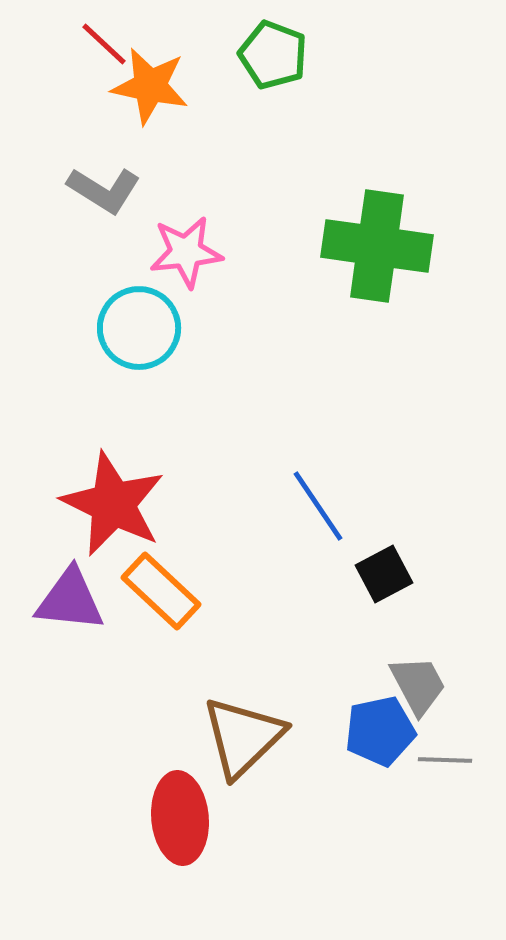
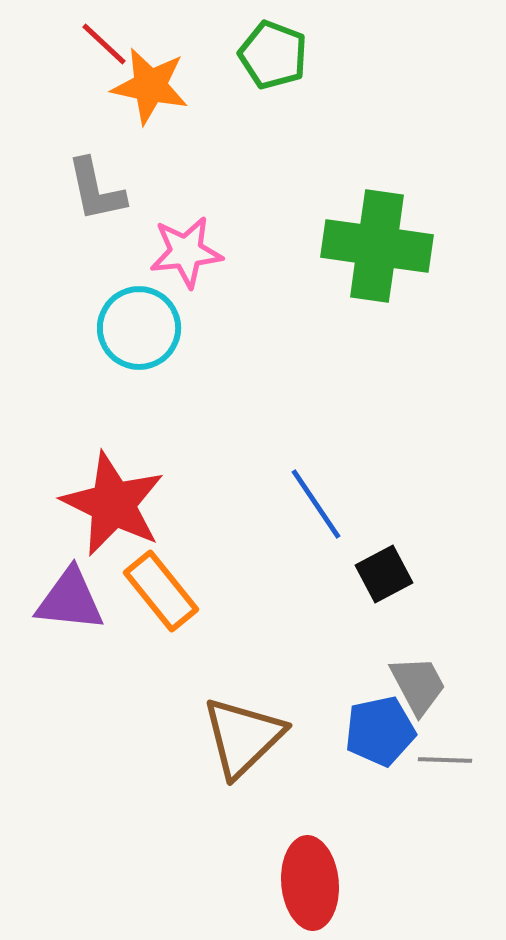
gray L-shape: moved 8 px left; rotated 46 degrees clockwise
blue line: moved 2 px left, 2 px up
orange rectangle: rotated 8 degrees clockwise
red ellipse: moved 130 px right, 65 px down
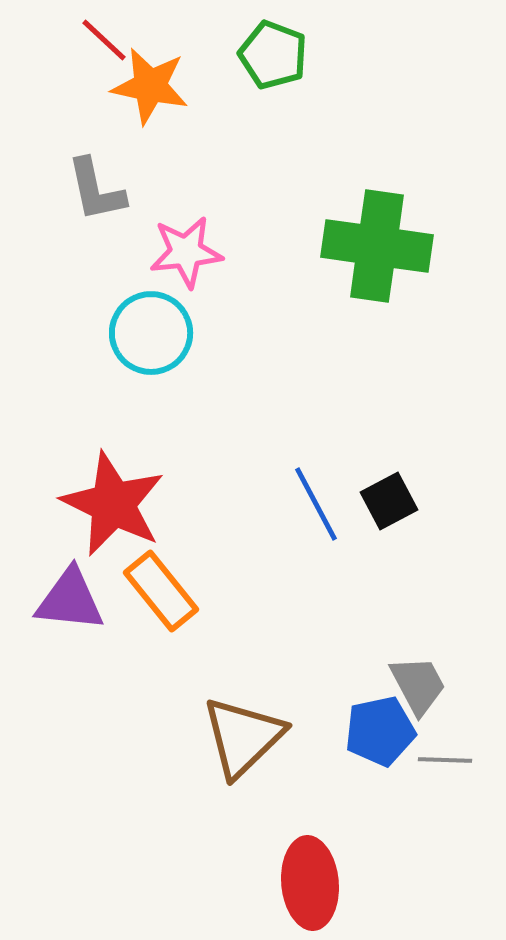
red line: moved 4 px up
cyan circle: moved 12 px right, 5 px down
blue line: rotated 6 degrees clockwise
black square: moved 5 px right, 73 px up
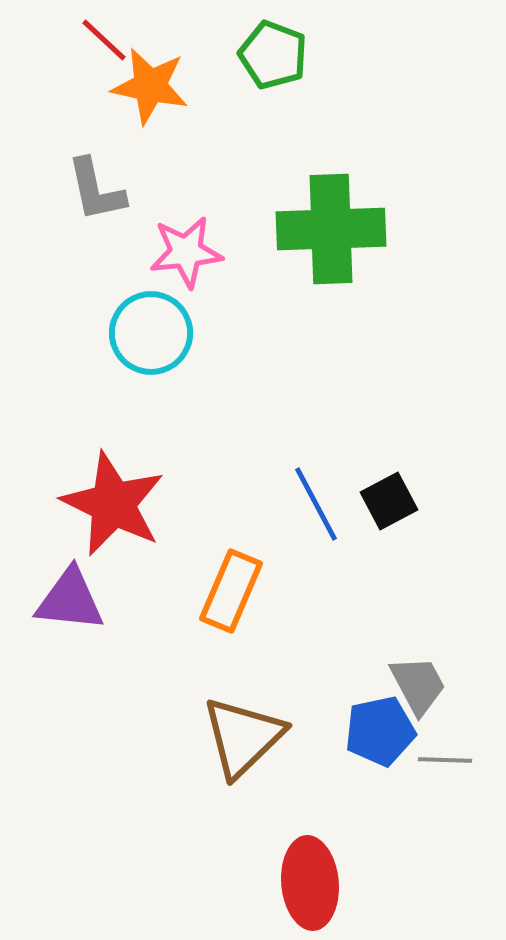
green cross: moved 46 px left, 17 px up; rotated 10 degrees counterclockwise
orange rectangle: moved 70 px right; rotated 62 degrees clockwise
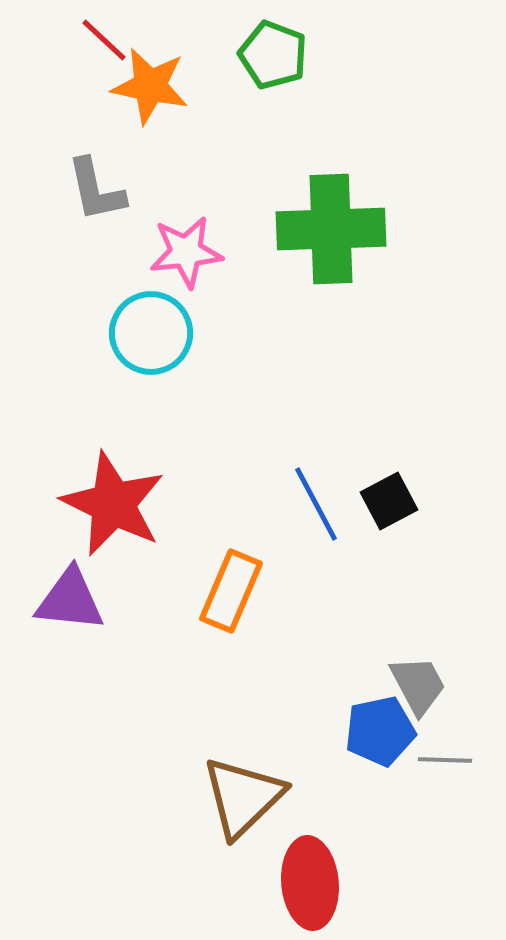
brown triangle: moved 60 px down
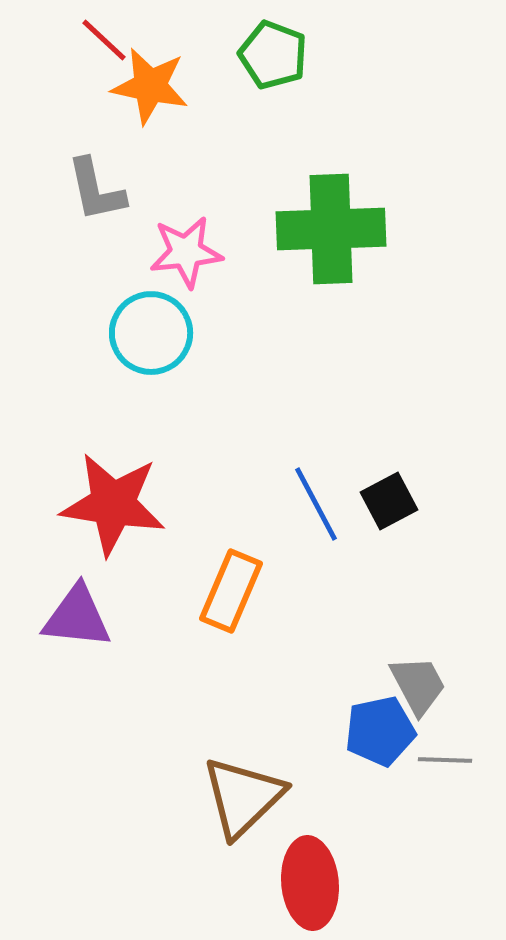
red star: rotated 17 degrees counterclockwise
purple triangle: moved 7 px right, 17 px down
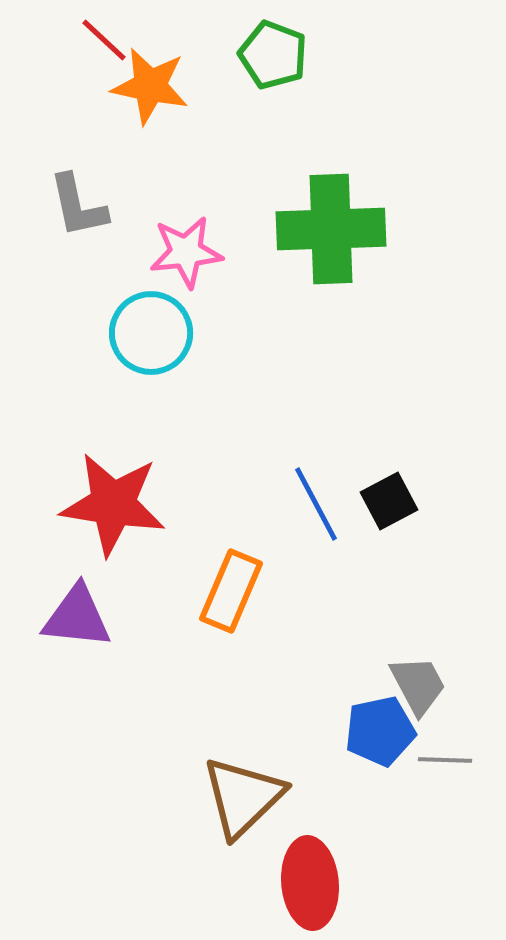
gray L-shape: moved 18 px left, 16 px down
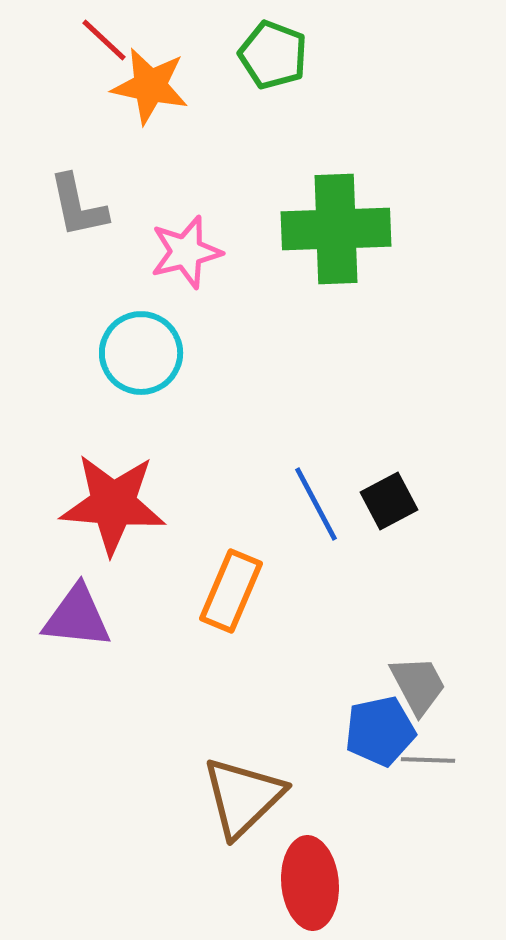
green cross: moved 5 px right
pink star: rotated 8 degrees counterclockwise
cyan circle: moved 10 px left, 20 px down
red star: rotated 4 degrees counterclockwise
gray line: moved 17 px left
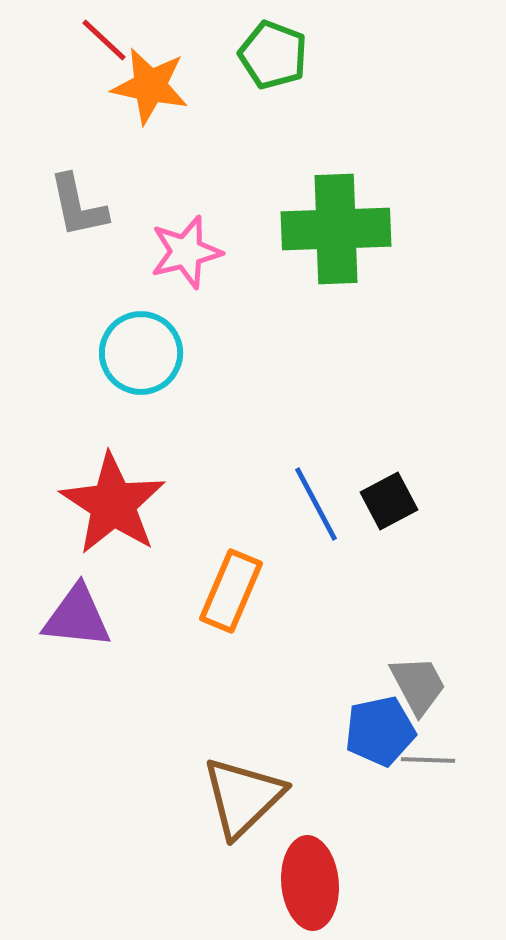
red star: rotated 28 degrees clockwise
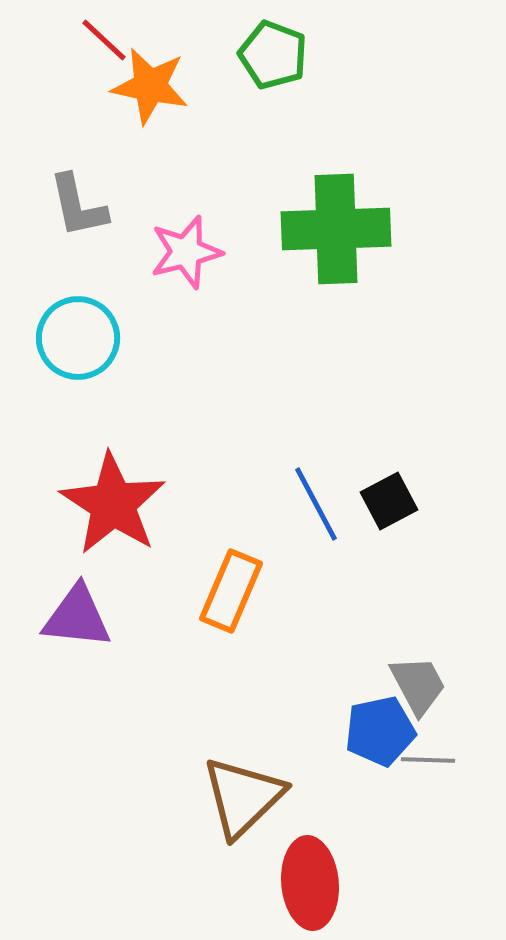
cyan circle: moved 63 px left, 15 px up
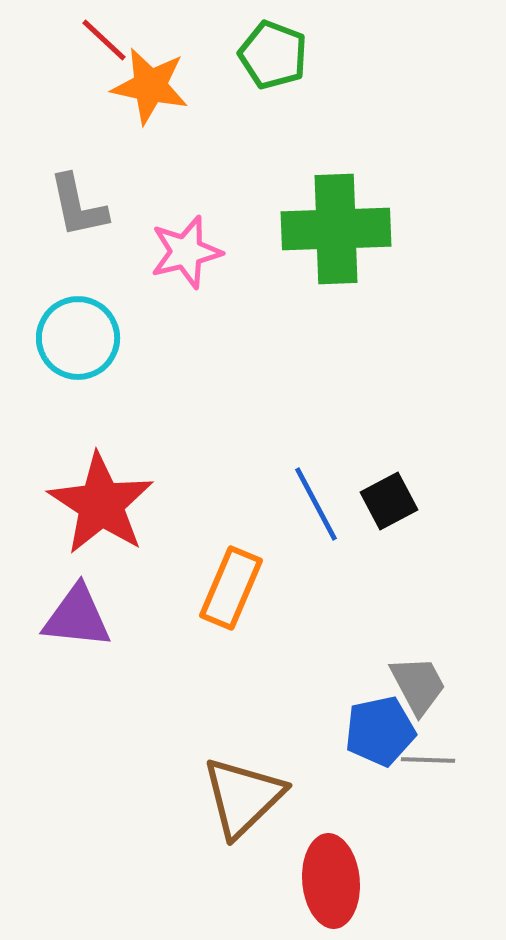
red star: moved 12 px left
orange rectangle: moved 3 px up
red ellipse: moved 21 px right, 2 px up
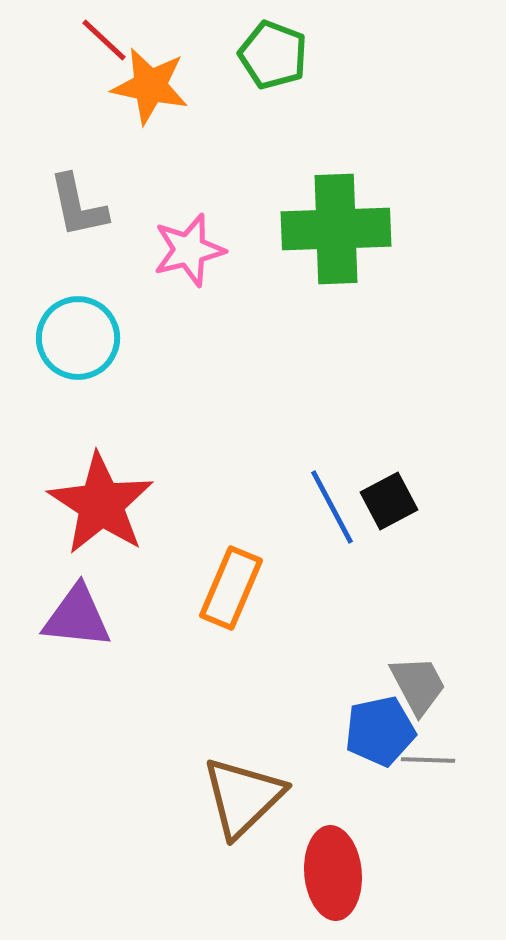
pink star: moved 3 px right, 2 px up
blue line: moved 16 px right, 3 px down
red ellipse: moved 2 px right, 8 px up
